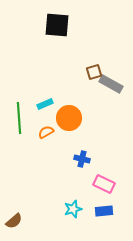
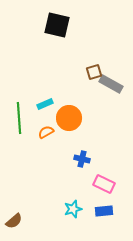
black square: rotated 8 degrees clockwise
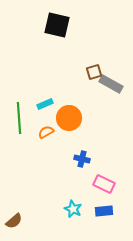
cyan star: rotated 30 degrees counterclockwise
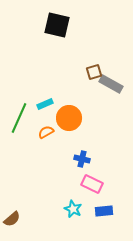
green line: rotated 28 degrees clockwise
pink rectangle: moved 12 px left
brown semicircle: moved 2 px left, 2 px up
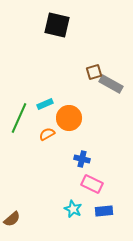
orange semicircle: moved 1 px right, 2 px down
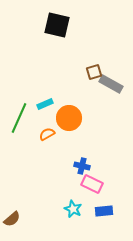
blue cross: moved 7 px down
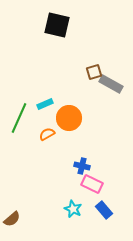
blue rectangle: moved 1 px up; rotated 54 degrees clockwise
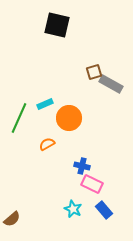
orange semicircle: moved 10 px down
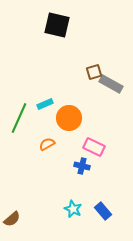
pink rectangle: moved 2 px right, 37 px up
blue rectangle: moved 1 px left, 1 px down
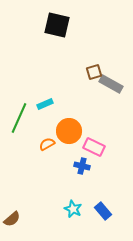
orange circle: moved 13 px down
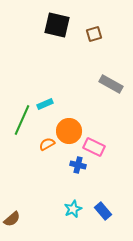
brown square: moved 38 px up
green line: moved 3 px right, 2 px down
blue cross: moved 4 px left, 1 px up
cyan star: rotated 24 degrees clockwise
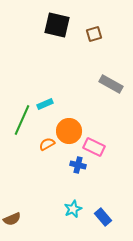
blue rectangle: moved 6 px down
brown semicircle: rotated 18 degrees clockwise
